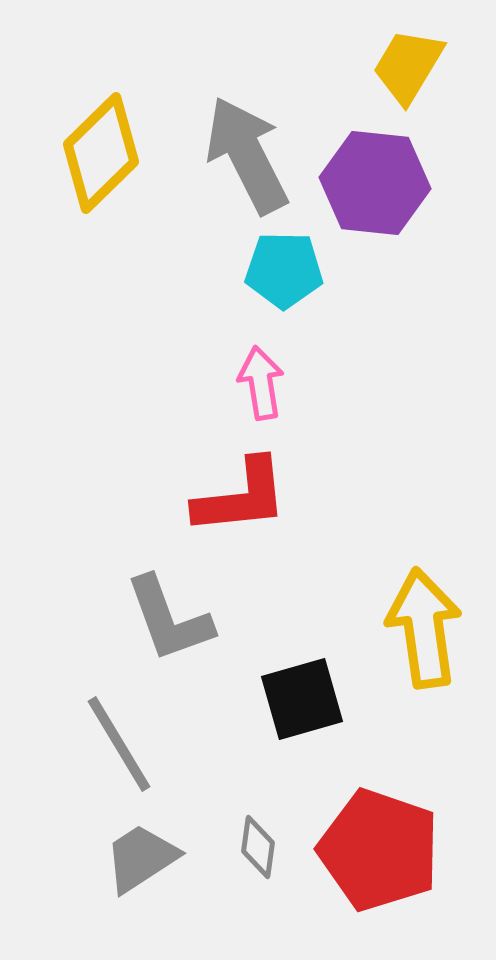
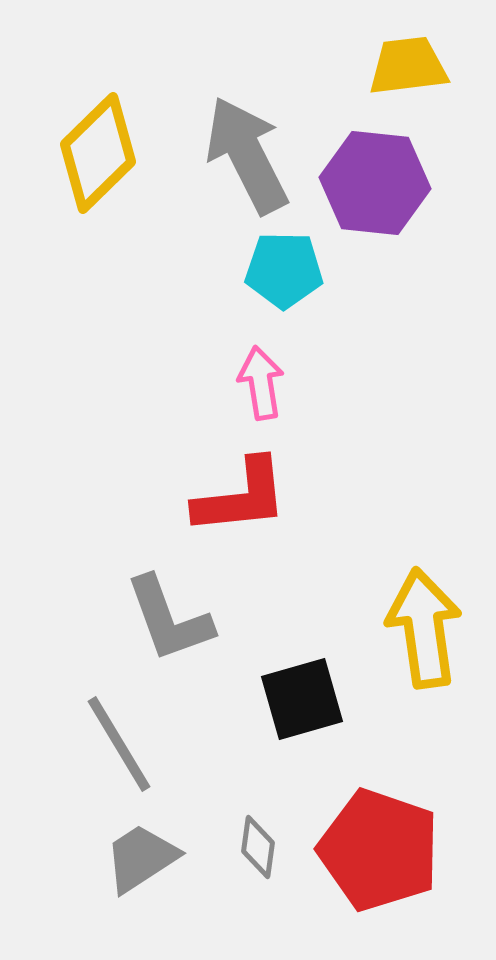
yellow trapezoid: rotated 52 degrees clockwise
yellow diamond: moved 3 px left
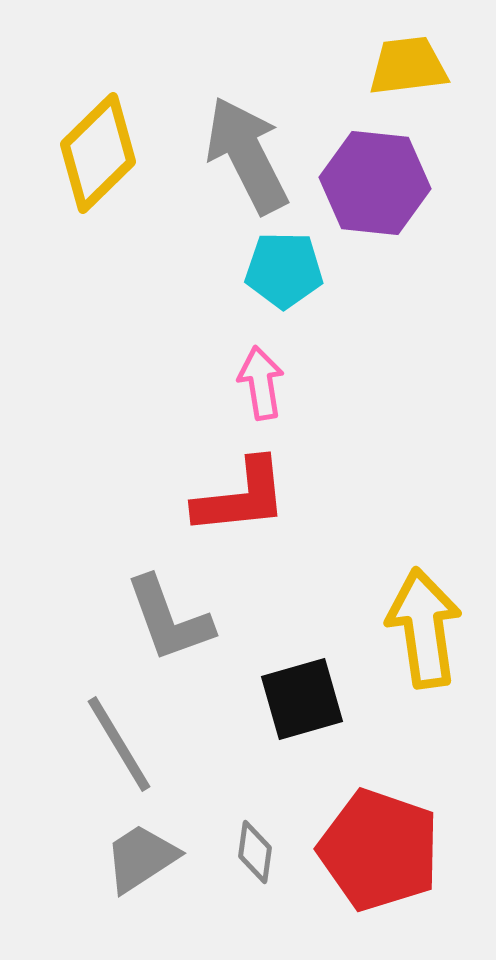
gray diamond: moved 3 px left, 5 px down
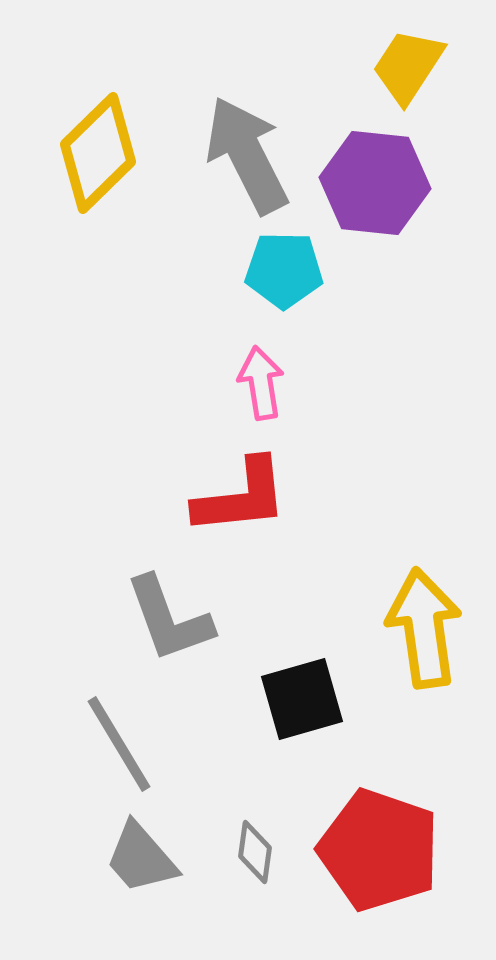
yellow trapezoid: rotated 50 degrees counterclockwise
gray trapezoid: rotated 98 degrees counterclockwise
